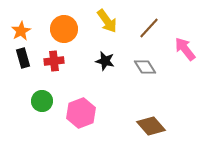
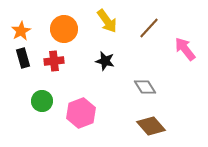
gray diamond: moved 20 px down
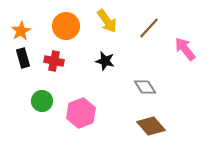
orange circle: moved 2 px right, 3 px up
red cross: rotated 18 degrees clockwise
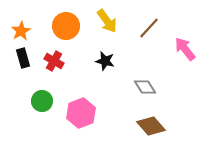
red cross: rotated 18 degrees clockwise
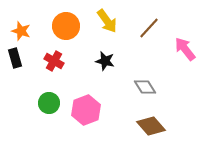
orange star: rotated 24 degrees counterclockwise
black rectangle: moved 8 px left
green circle: moved 7 px right, 2 px down
pink hexagon: moved 5 px right, 3 px up
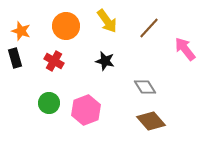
brown diamond: moved 5 px up
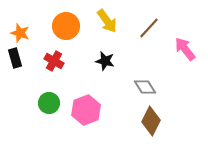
orange star: moved 1 px left, 2 px down
brown diamond: rotated 68 degrees clockwise
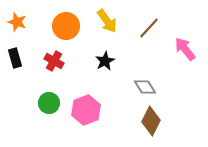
orange star: moved 3 px left, 11 px up
black star: rotated 30 degrees clockwise
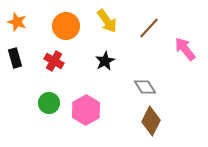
pink hexagon: rotated 8 degrees counterclockwise
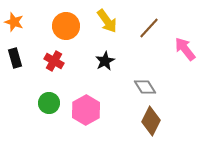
orange star: moved 3 px left
